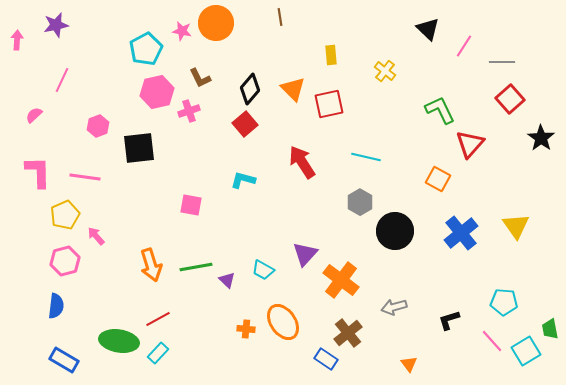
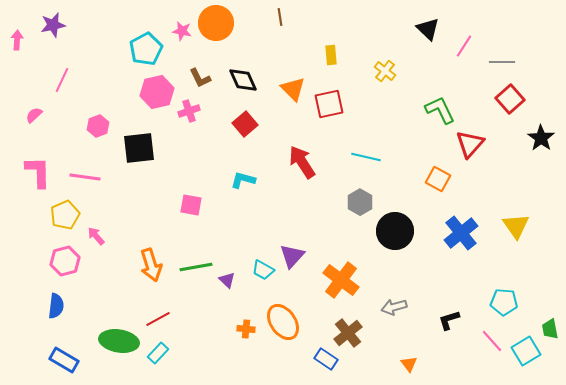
purple star at (56, 25): moved 3 px left
black diamond at (250, 89): moved 7 px left, 9 px up; rotated 64 degrees counterclockwise
purple triangle at (305, 254): moved 13 px left, 2 px down
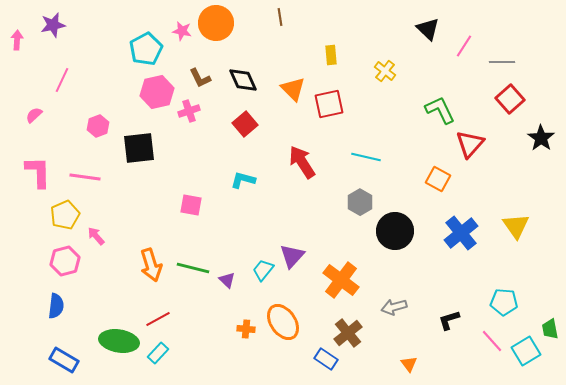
green line at (196, 267): moved 3 px left, 1 px down; rotated 24 degrees clockwise
cyan trapezoid at (263, 270): rotated 100 degrees clockwise
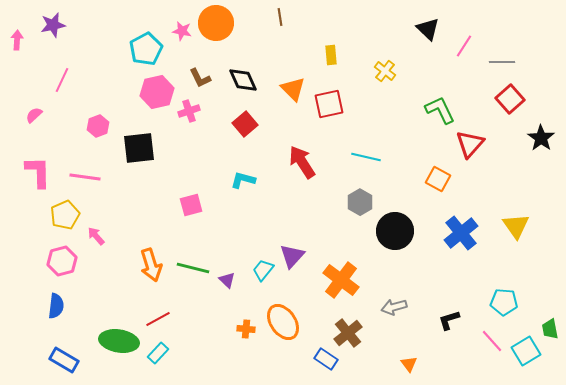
pink square at (191, 205): rotated 25 degrees counterclockwise
pink hexagon at (65, 261): moved 3 px left
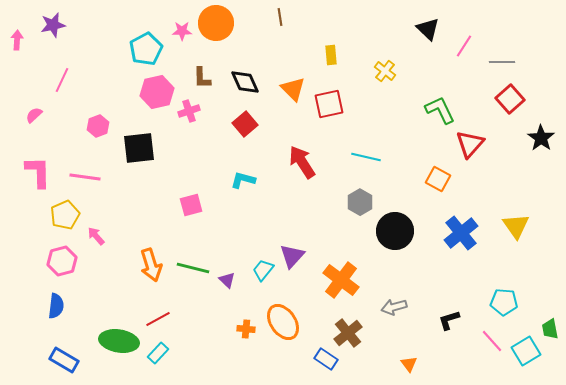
pink star at (182, 31): rotated 12 degrees counterclockwise
brown L-shape at (200, 78): moved 2 px right; rotated 25 degrees clockwise
black diamond at (243, 80): moved 2 px right, 2 px down
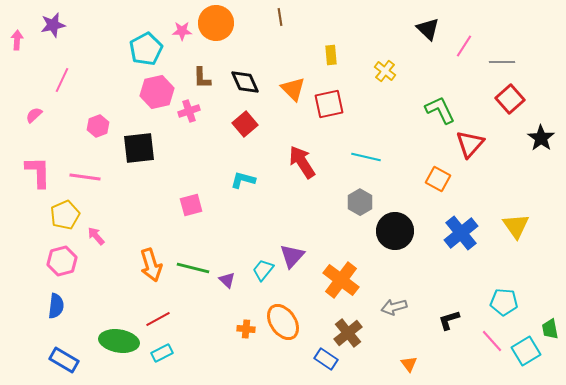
cyan rectangle at (158, 353): moved 4 px right; rotated 20 degrees clockwise
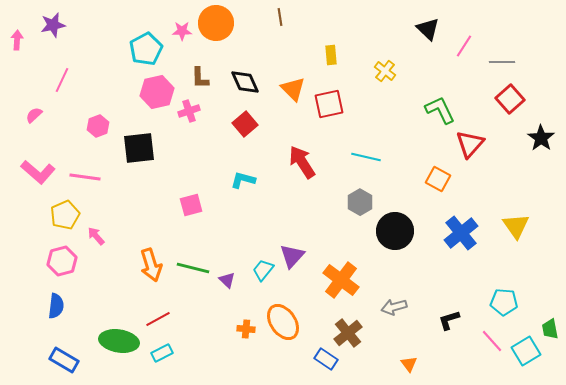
brown L-shape at (202, 78): moved 2 px left
pink L-shape at (38, 172): rotated 132 degrees clockwise
